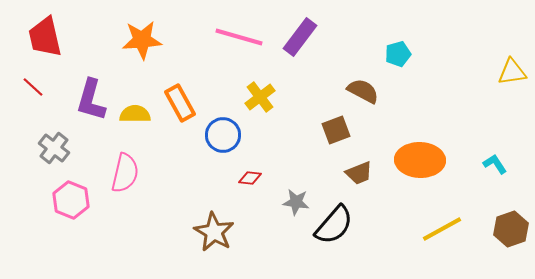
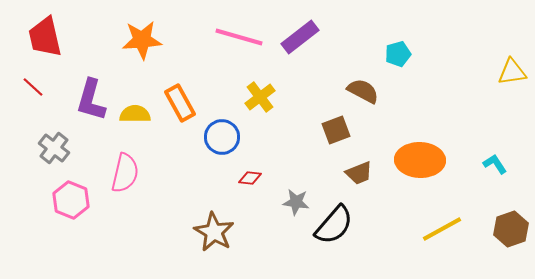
purple rectangle: rotated 15 degrees clockwise
blue circle: moved 1 px left, 2 px down
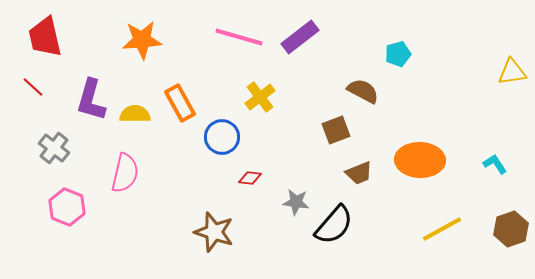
pink hexagon: moved 4 px left, 7 px down
brown star: rotated 12 degrees counterclockwise
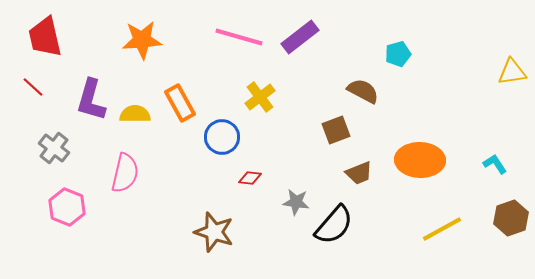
brown hexagon: moved 11 px up
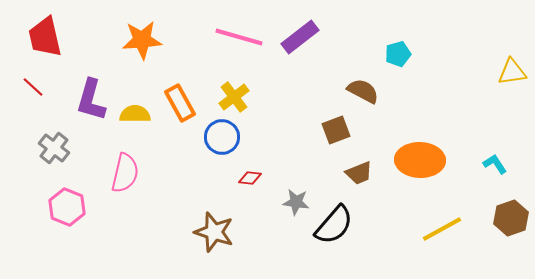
yellow cross: moved 26 px left
